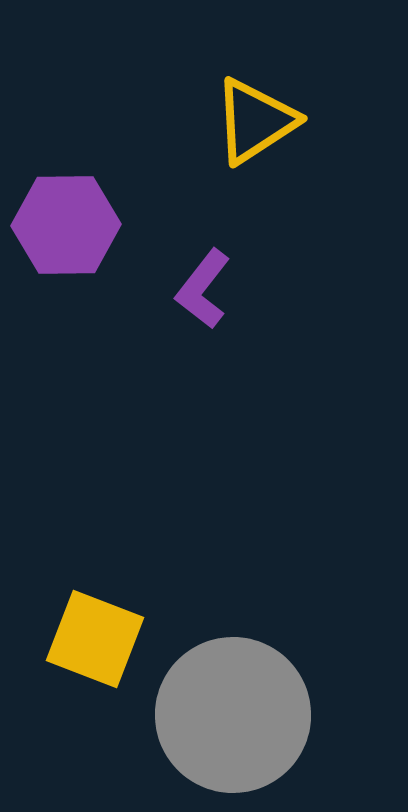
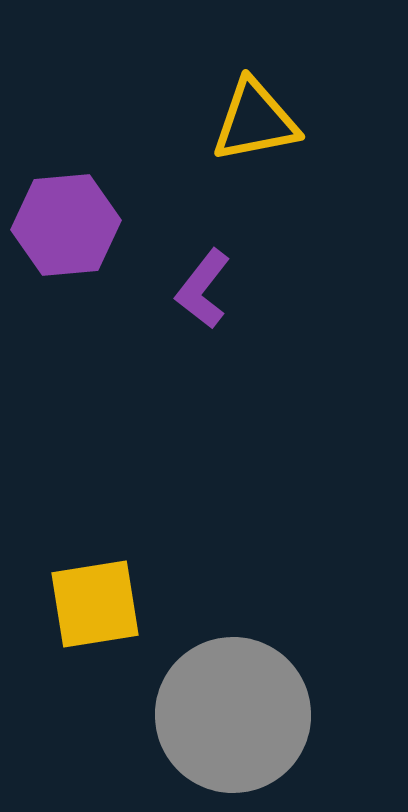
yellow triangle: rotated 22 degrees clockwise
purple hexagon: rotated 4 degrees counterclockwise
yellow square: moved 35 px up; rotated 30 degrees counterclockwise
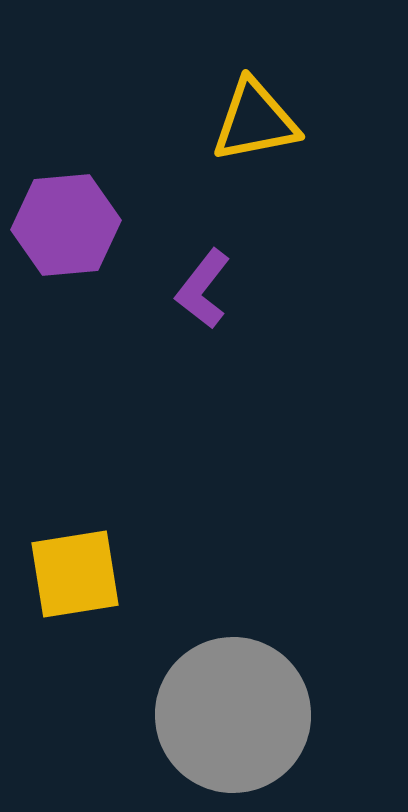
yellow square: moved 20 px left, 30 px up
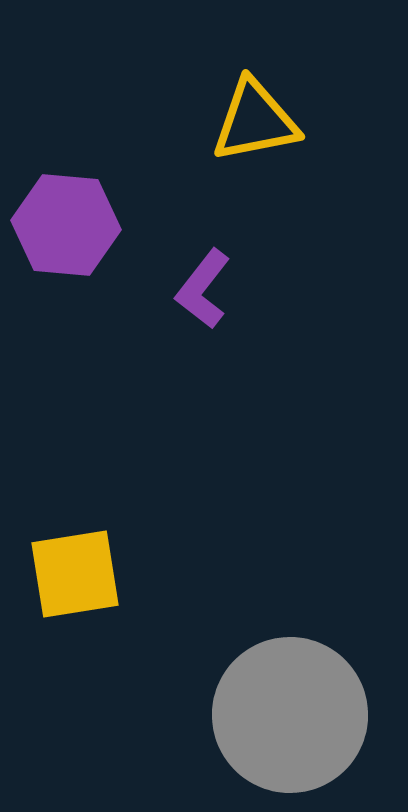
purple hexagon: rotated 10 degrees clockwise
gray circle: moved 57 px right
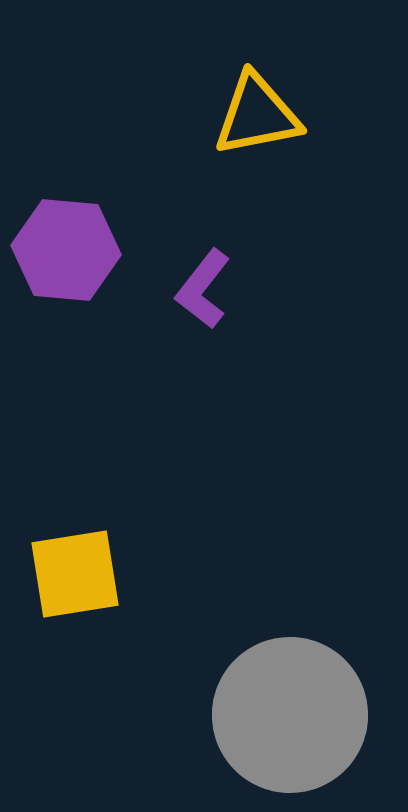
yellow triangle: moved 2 px right, 6 px up
purple hexagon: moved 25 px down
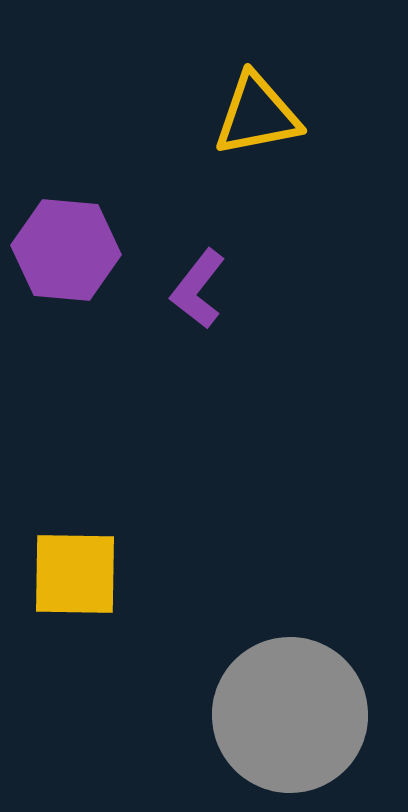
purple L-shape: moved 5 px left
yellow square: rotated 10 degrees clockwise
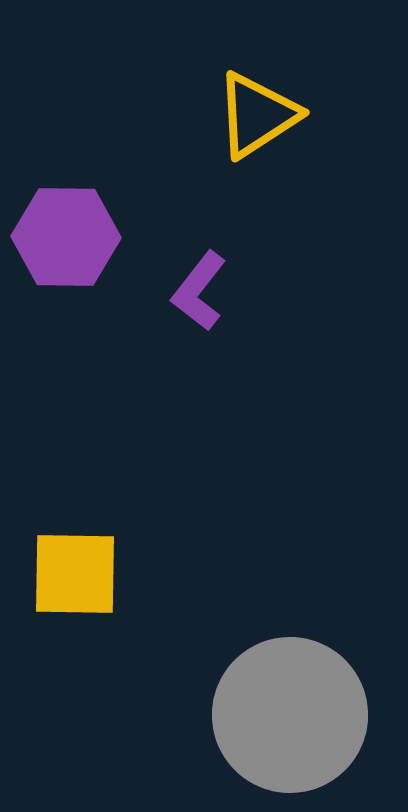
yellow triangle: rotated 22 degrees counterclockwise
purple hexagon: moved 13 px up; rotated 4 degrees counterclockwise
purple L-shape: moved 1 px right, 2 px down
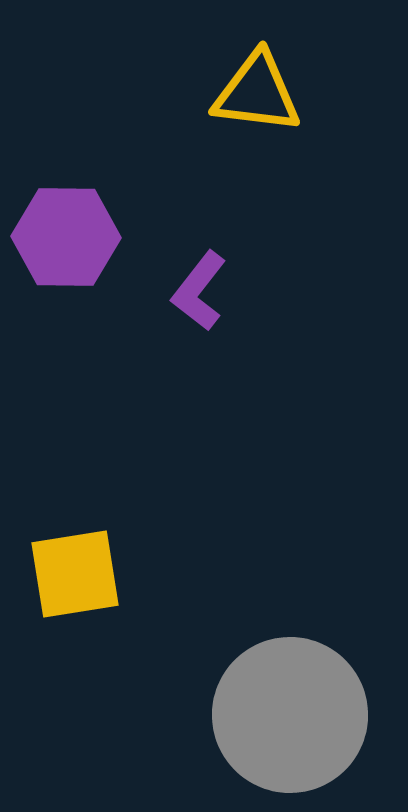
yellow triangle: moved 22 px up; rotated 40 degrees clockwise
yellow square: rotated 10 degrees counterclockwise
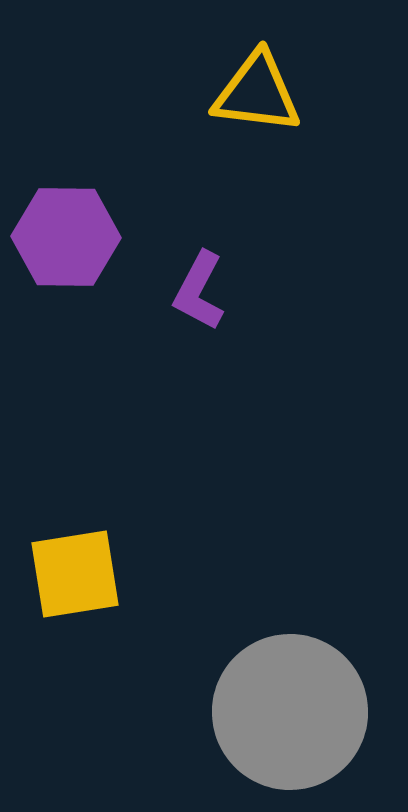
purple L-shape: rotated 10 degrees counterclockwise
gray circle: moved 3 px up
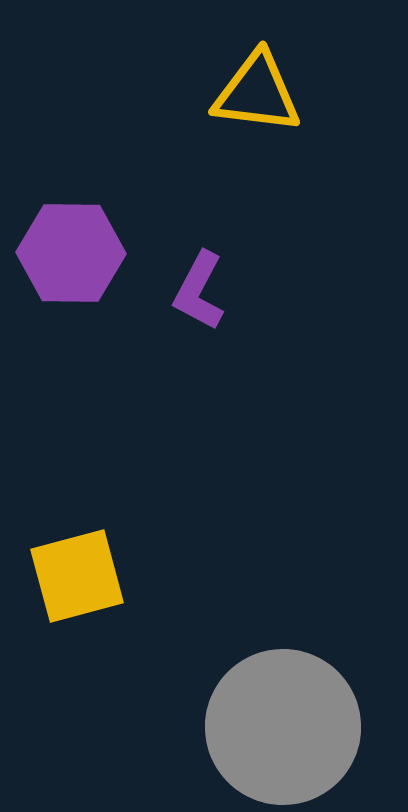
purple hexagon: moved 5 px right, 16 px down
yellow square: moved 2 px right, 2 px down; rotated 6 degrees counterclockwise
gray circle: moved 7 px left, 15 px down
